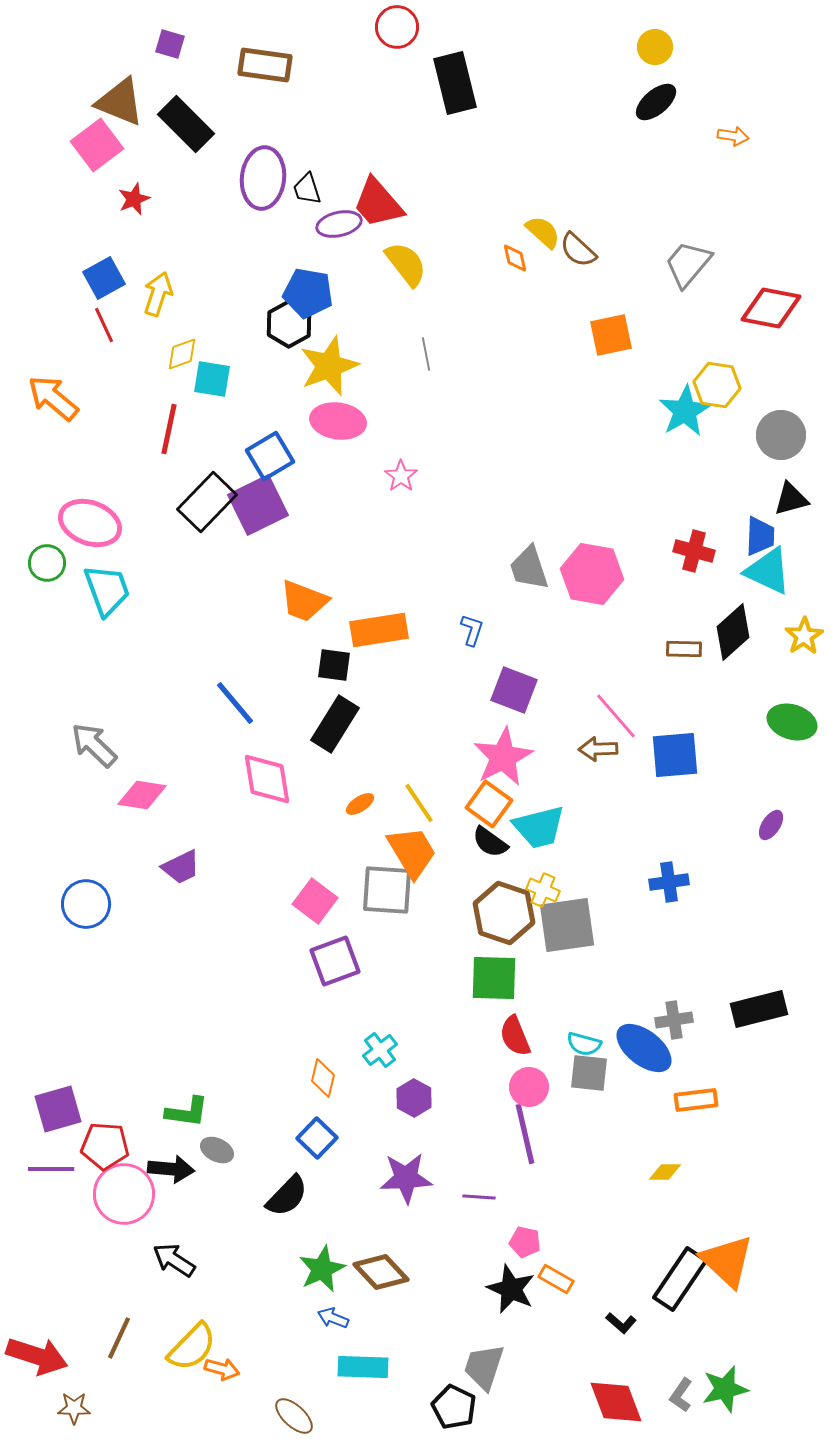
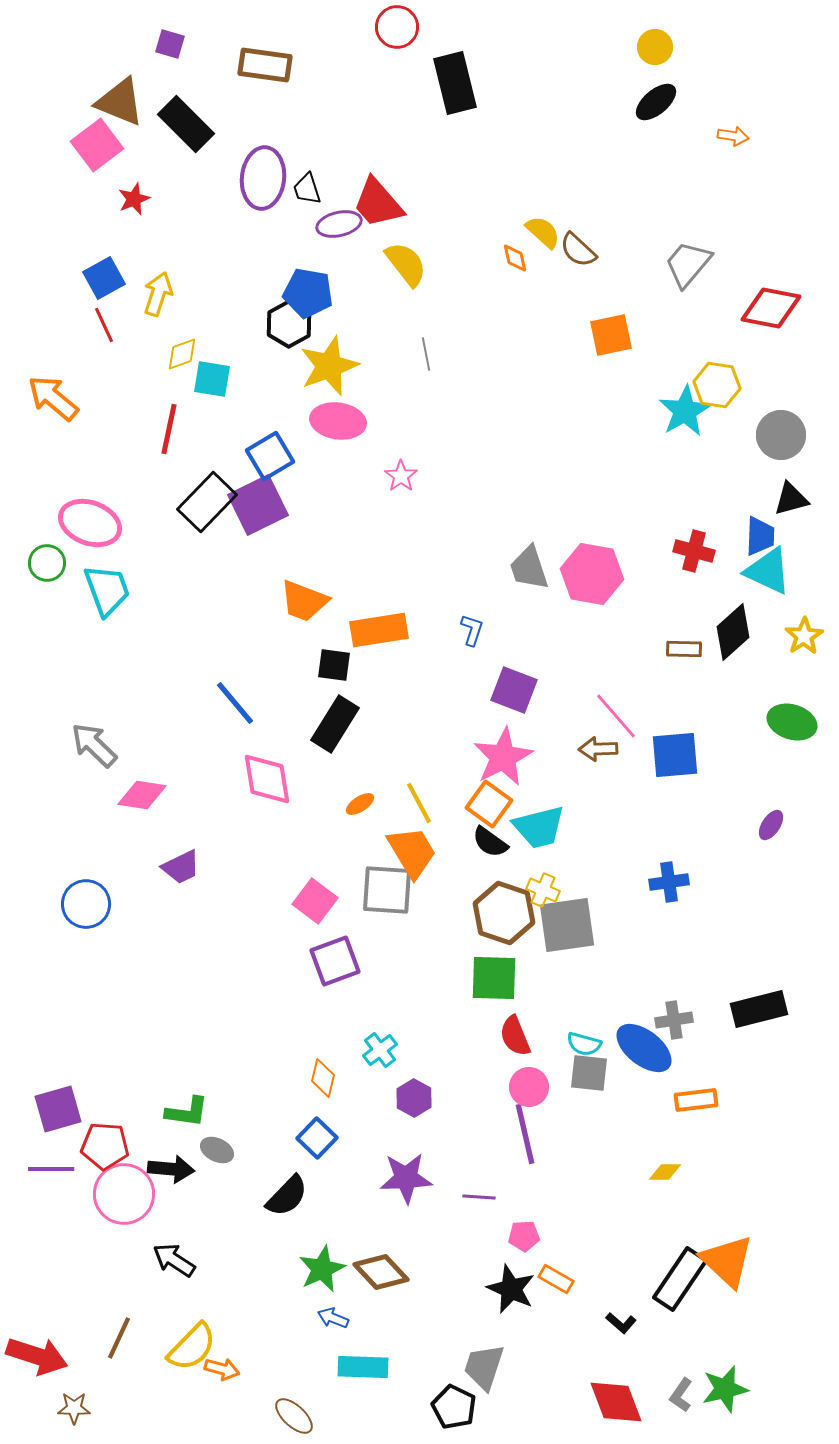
yellow line at (419, 803): rotated 6 degrees clockwise
pink pentagon at (525, 1242): moved 1 px left, 6 px up; rotated 16 degrees counterclockwise
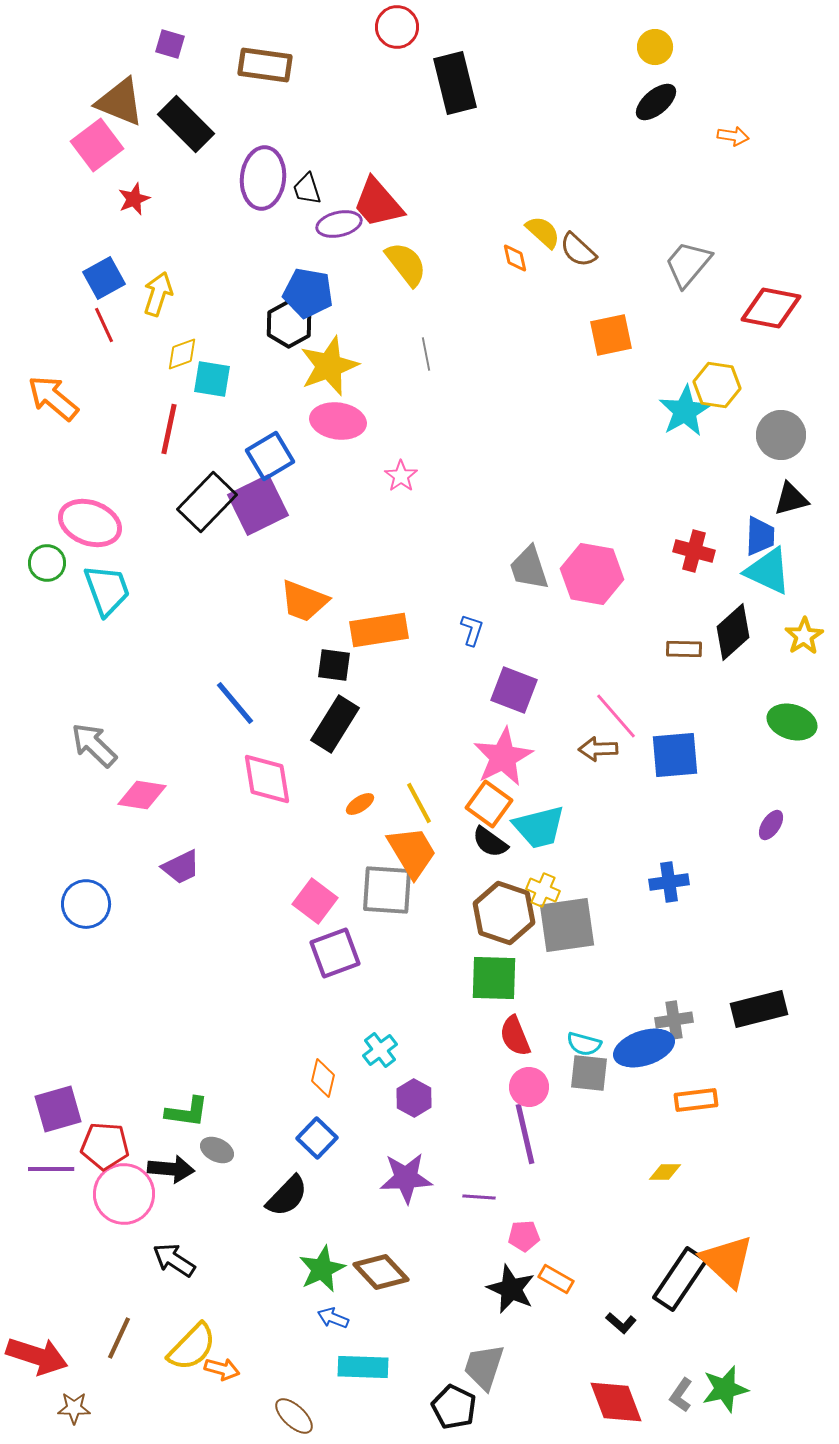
purple square at (335, 961): moved 8 px up
blue ellipse at (644, 1048): rotated 56 degrees counterclockwise
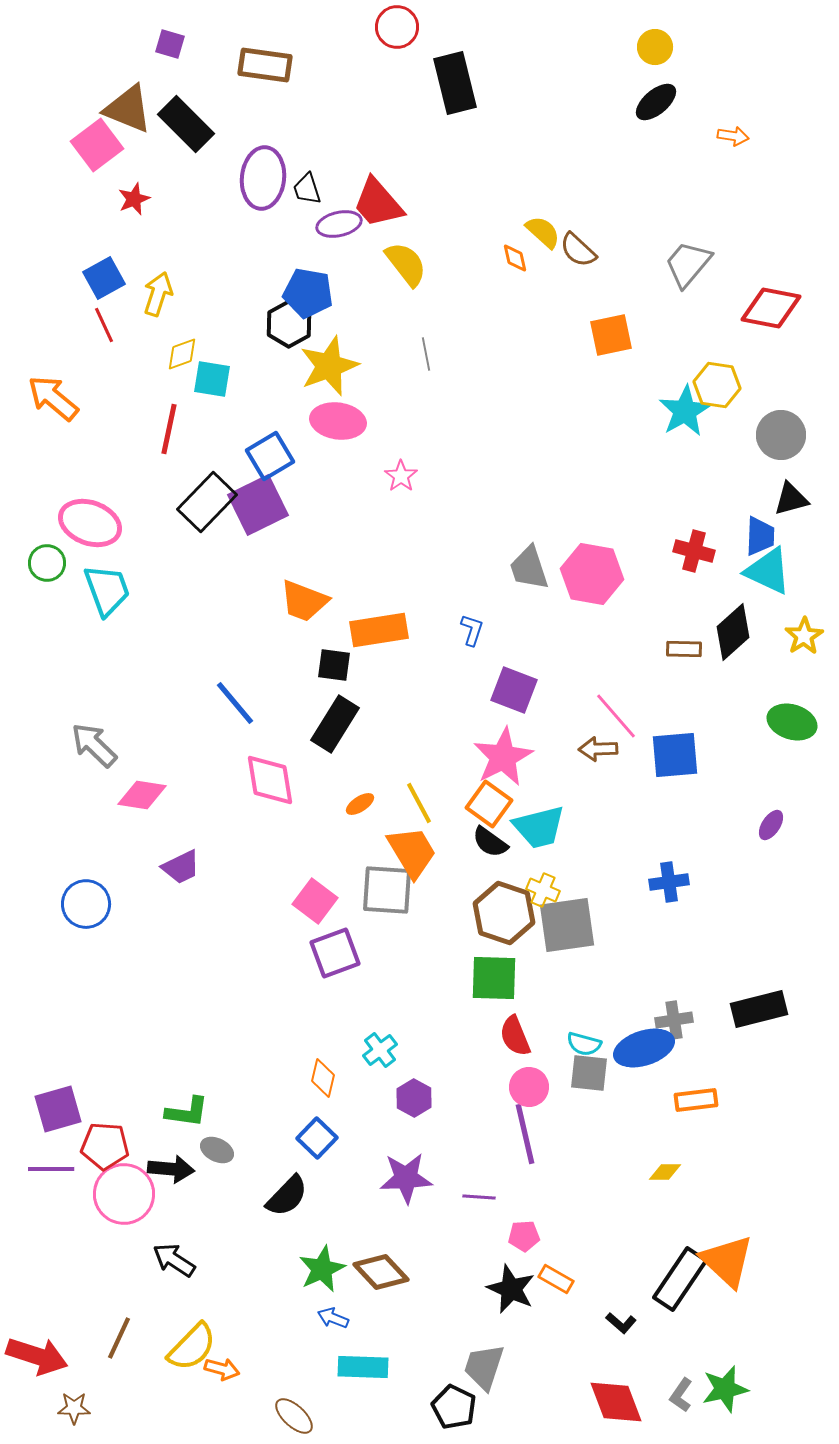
brown triangle at (120, 102): moved 8 px right, 7 px down
pink diamond at (267, 779): moved 3 px right, 1 px down
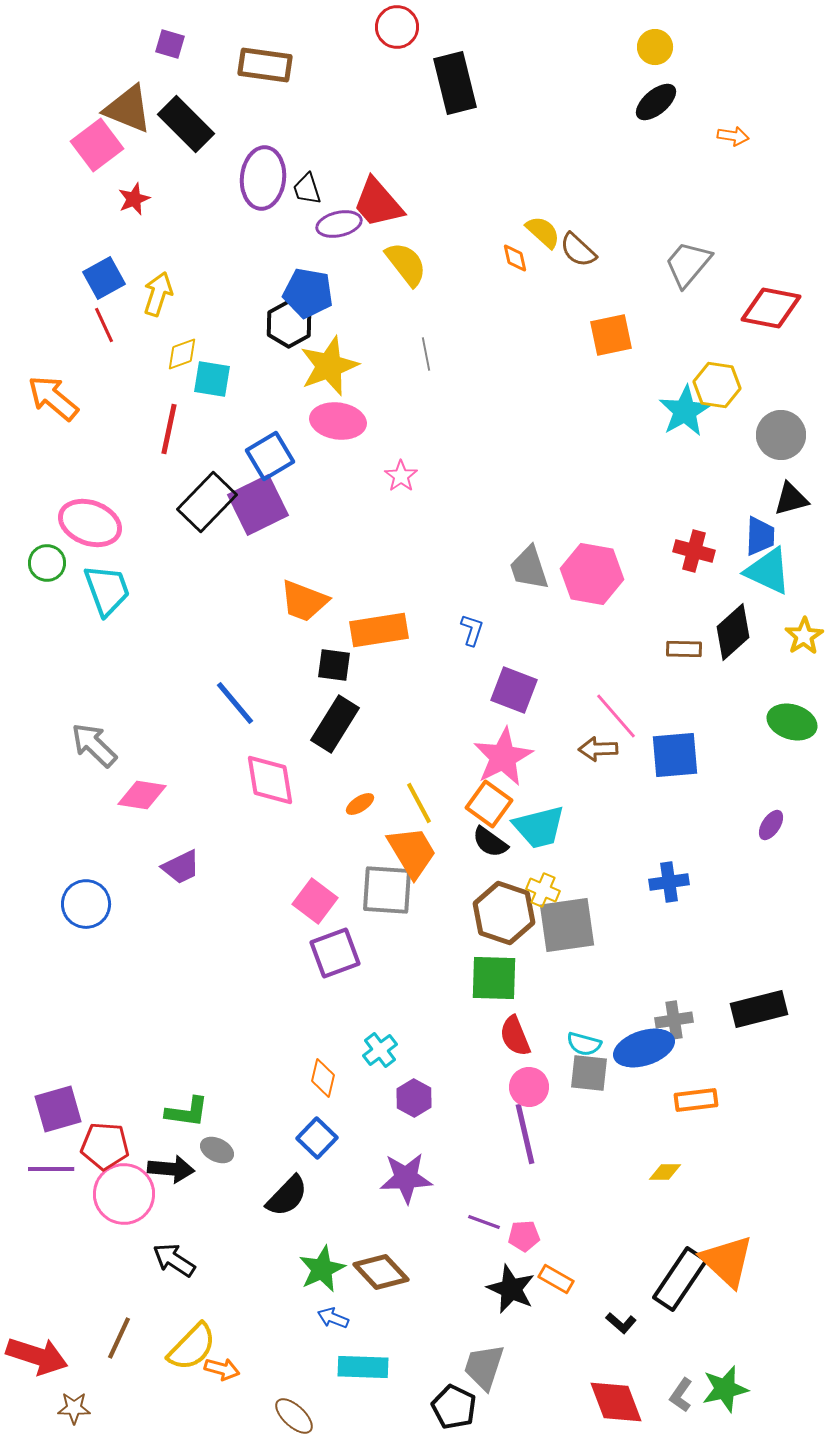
purple line at (479, 1197): moved 5 px right, 25 px down; rotated 16 degrees clockwise
